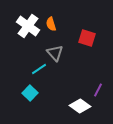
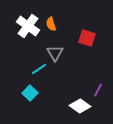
gray triangle: rotated 12 degrees clockwise
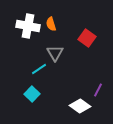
white cross: rotated 25 degrees counterclockwise
red square: rotated 18 degrees clockwise
cyan square: moved 2 px right, 1 px down
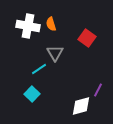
white diamond: moved 1 px right; rotated 50 degrees counterclockwise
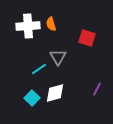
white cross: rotated 15 degrees counterclockwise
red square: rotated 18 degrees counterclockwise
gray triangle: moved 3 px right, 4 px down
purple line: moved 1 px left, 1 px up
cyan square: moved 4 px down
white diamond: moved 26 px left, 13 px up
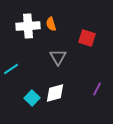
cyan line: moved 28 px left
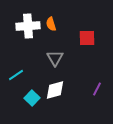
red square: rotated 18 degrees counterclockwise
gray triangle: moved 3 px left, 1 px down
cyan line: moved 5 px right, 6 px down
white diamond: moved 3 px up
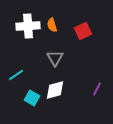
orange semicircle: moved 1 px right, 1 px down
red square: moved 4 px left, 7 px up; rotated 24 degrees counterclockwise
cyan square: rotated 14 degrees counterclockwise
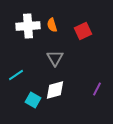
cyan square: moved 1 px right, 2 px down
